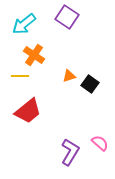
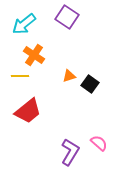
pink semicircle: moved 1 px left
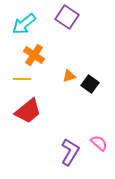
yellow line: moved 2 px right, 3 px down
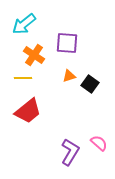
purple square: moved 26 px down; rotated 30 degrees counterclockwise
yellow line: moved 1 px right, 1 px up
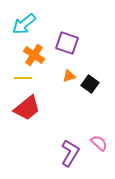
purple square: rotated 15 degrees clockwise
red trapezoid: moved 1 px left, 3 px up
purple L-shape: moved 1 px down
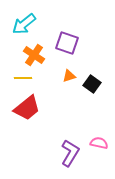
black square: moved 2 px right
pink semicircle: rotated 30 degrees counterclockwise
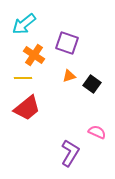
pink semicircle: moved 2 px left, 11 px up; rotated 12 degrees clockwise
